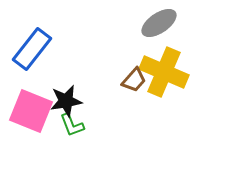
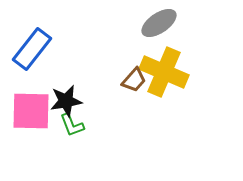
pink square: rotated 21 degrees counterclockwise
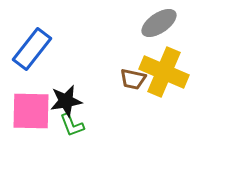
brown trapezoid: moved 1 px left, 1 px up; rotated 60 degrees clockwise
